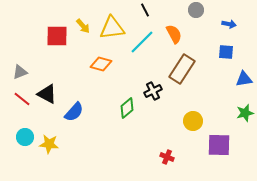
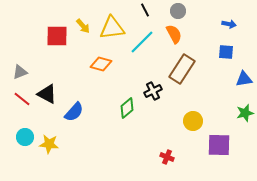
gray circle: moved 18 px left, 1 px down
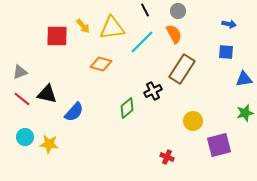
black triangle: rotated 15 degrees counterclockwise
purple square: rotated 15 degrees counterclockwise
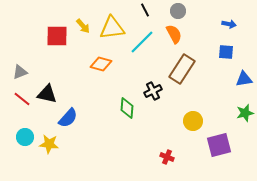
green diamond: rotated 45 degrees counterclockwise
blue semicircle: moved 6 px left, 6 px down
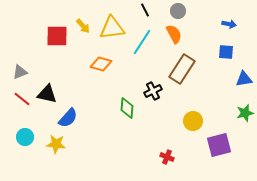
cyan line: rotated 12 degrees counterclockwise
yellow star: moved 7 px right
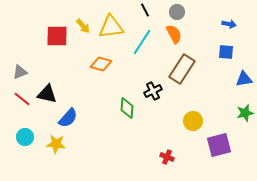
gray circle: moved 1 px left, 1 px down
yellow triangle: moved 1 px left, 1 px up
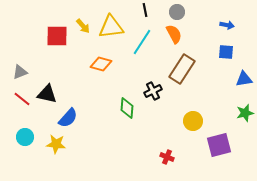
black line: rotated 16 degrees clockwise
blue arrow: moved 2 px left, 1 px down
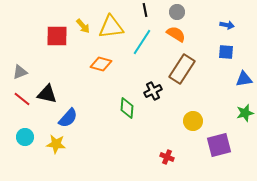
orange semicircle: moved 2 px right; rotated 30 degrees counterclockwise
